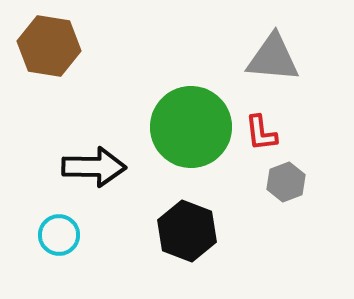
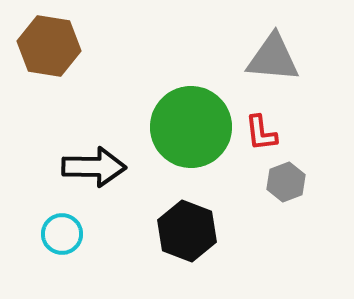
cyan circle: moved 3 px right, 1 px up
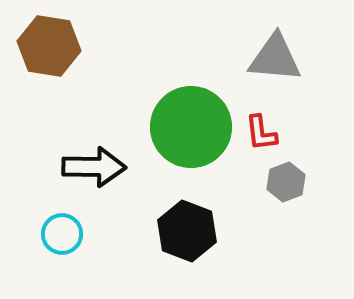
gray triangle: moved 2 px right
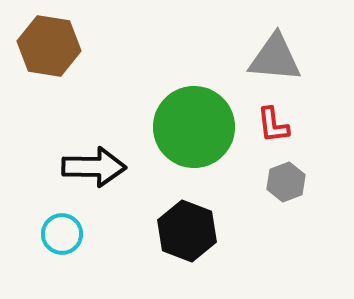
green circle: moved 3 px right
red L-shape: moved 12 px right, 8 px up
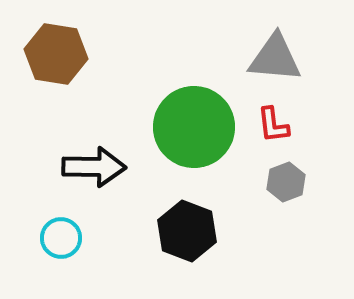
brown hexagon: moved 7 px right, 8 px down
cyan circle: moved 1 px left, 4 px down
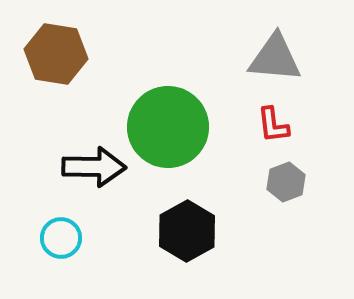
green circle: moved 26 px left
black hexagon: rotated 10 degrees clockwise
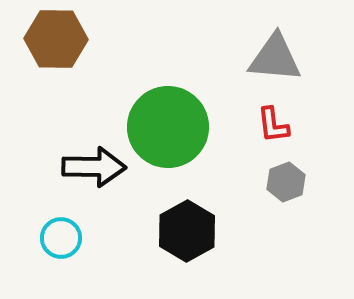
brown hexagon: moved 15 px up; rotated 8 degrees counterclockwise
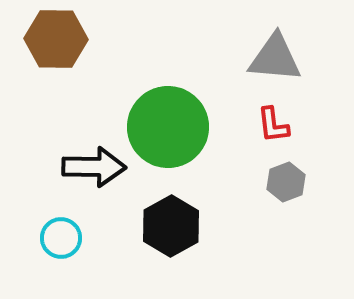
black hexagon: moved 16 px left, 5 px up
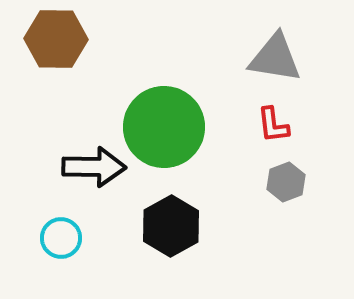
gray triangle: rotated 4 degrees clockwise
green circle: moved 4 px left
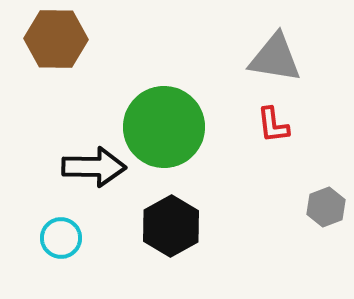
gray hexagon: moved 40 px right, 25 px down
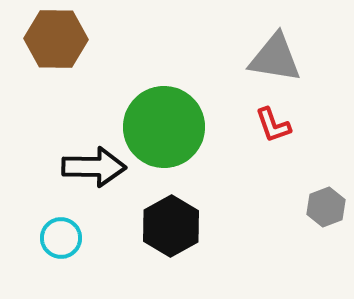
red L-shape: rotated 12 degrees counterclockwise
